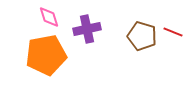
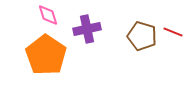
pink diamond: moved 1 px left, 2 px up
orange pentagon: rotated 27 degrees counterclockwise
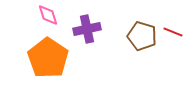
orange pentagon: moved 2 px right, 3 px down
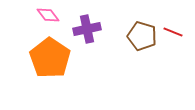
pink diamond: rotated 20 degrees counterclockwise
orange pentagon: moved 2 px right
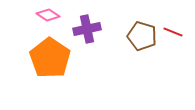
pink diamond: rotated 20 degrees counterclockwise
